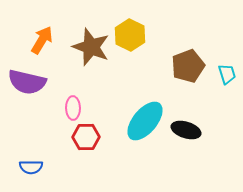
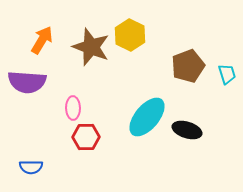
purple semicircle: rotated 9 degrees counterclockwise
cyan ellipse: moved 2 px right, 4 px up
black ellipse: moved 1 px right
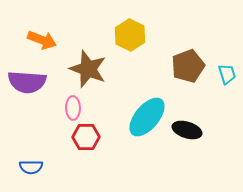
orange arrow: rotated 80 degrees clockwise
brown star: moved 3 px left, 22 px down
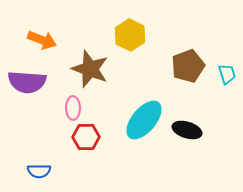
brown star: moved 2 px right
cyan ellipse: moved 3 px left, 3 px down
blue semicircle: moved 8 px right, 4 px down
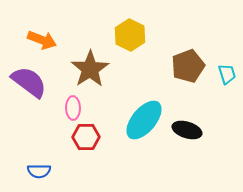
brown star: rotated 18 degrees clockwise
purple semicircle: moved 2 px right; rotated 147 degrees counterclockwise
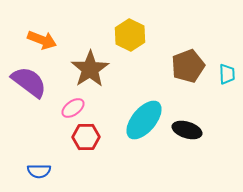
cyan trapezoid: rotated 15 degrees clockwise
pink ellipse: rotated 55 degrees clockwise
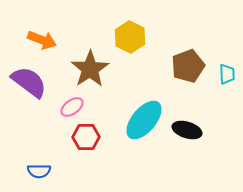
yellow hexagon: moved 2 px down
pink ellipse: moved 1 px left, 1 px up
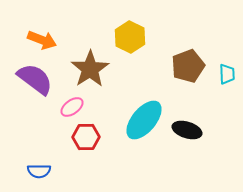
purple semicircle: moved 6 px right, 3 px up
